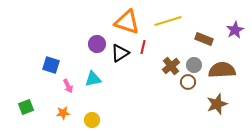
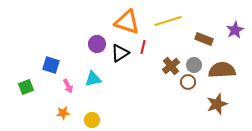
green square: moved 20 px up
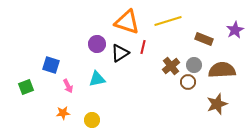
cyan triangle: moved 4 px right
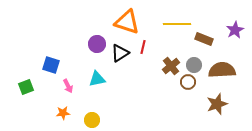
yellow line: moved 9 px right, 3 px down; rotated 16 degrees clockwise
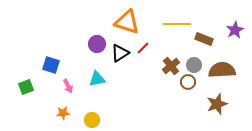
red line: moved 1 px down; rotated 32 degrees clockwise
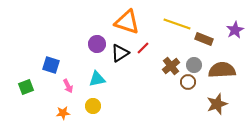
yellow line: rotated 20 degrees clockwise
yellow circle: moved 1 px right, 14 px up
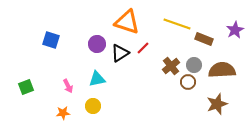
blue square: moved 25 px up
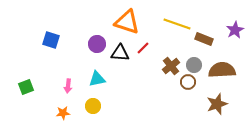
black triangle: rotated 36 degrees clockwise
pink arrow: rotated 32 degrees clockwise
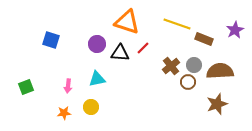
brown semicircle: moved 2 px left, 1 px down
yellow circle: moved 2 px left, 1 px down
orange star: moved 1 px right
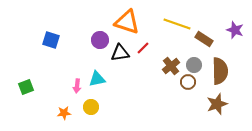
purple star: rotated 24 degrees counterclockwise
brown rectangle: rotated 12 degrees clockwise
purple circle: moved 3 px right, 4 px up
black triangle: rotated 12 degrees counterclockwise
brown semicircle: rotated 92 degrees clockwise
pink arrow: moved 9 px right
